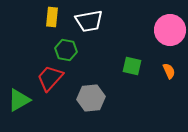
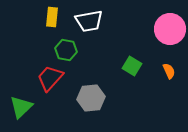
pink circle: moved 1 px up
green square: rotated 18 degrees clockwise
green triangle: moved 2 px right, 7 px down; rotated 15 degrees counterclockwise
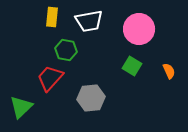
pink circle: moved 31 px left
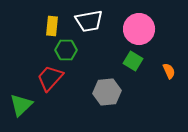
yellow rectangle: moved 9 px down
green hexagon: rotated 10 degrees counterclockwise
green square: moved 1 px right, 5 px up
gray hexagon: moved 16 px right, 6 px up
green triangle: moved 2 px up
